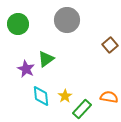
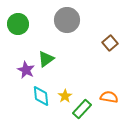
brown square: moved 2 px up
purple star: moved 1 px down
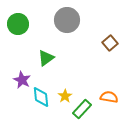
green triangle: moved 1 px up
purple star: moved 4 px left, 10 px down
cyan diamond: moved 1 px down
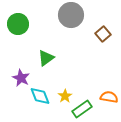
gray circle: moved 4 px right, 5 px up
brown square: moved 7 px left, 9 px up
purple star: moved 1 px left, 2 px up
cyan diamond: moved 1 px left, 1 px up; rotated 15 degrees counterclockwise
green rectangle: rotated 12 degrees clockwise
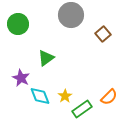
orange semicircle: rotated 126 degrees clockwise
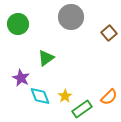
gray circle: moved 2 px down
brown square: moved 6 px right, 1 px up
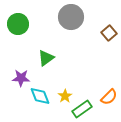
purple star: rotated 24 degrees counterclockwise
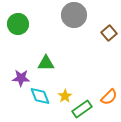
gray circle: moved 3 px right, 2 px up
green triangle: moved 5 px down; rotated 36 degrees clockwise
